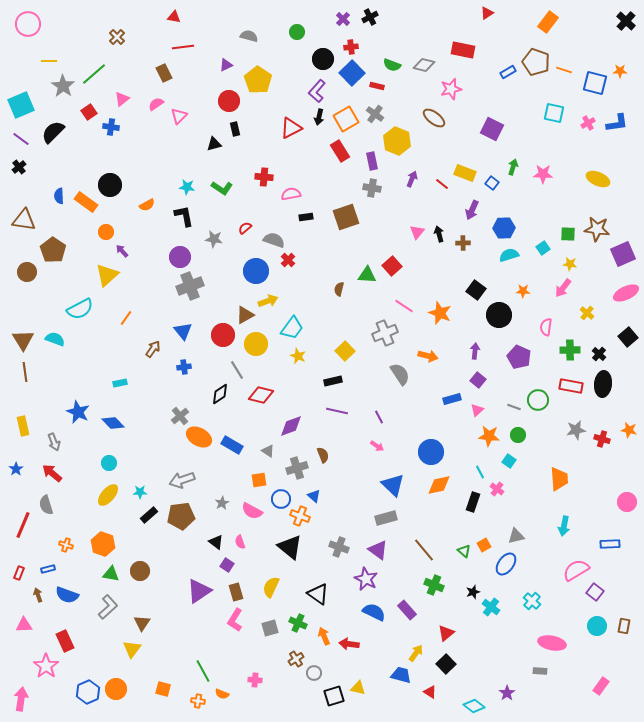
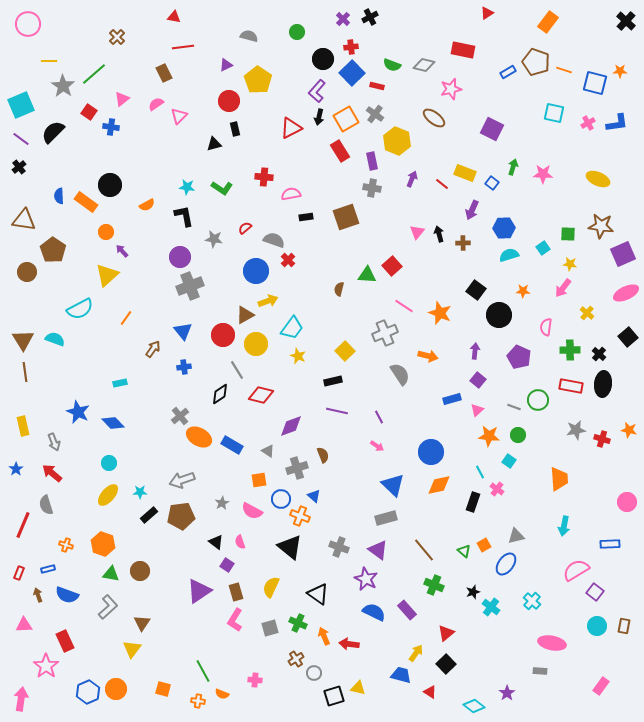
red square at (89, 112): rotated 21 degrees counterclockwise
brown star at (597, 229): moved 4 px right, 3 px up
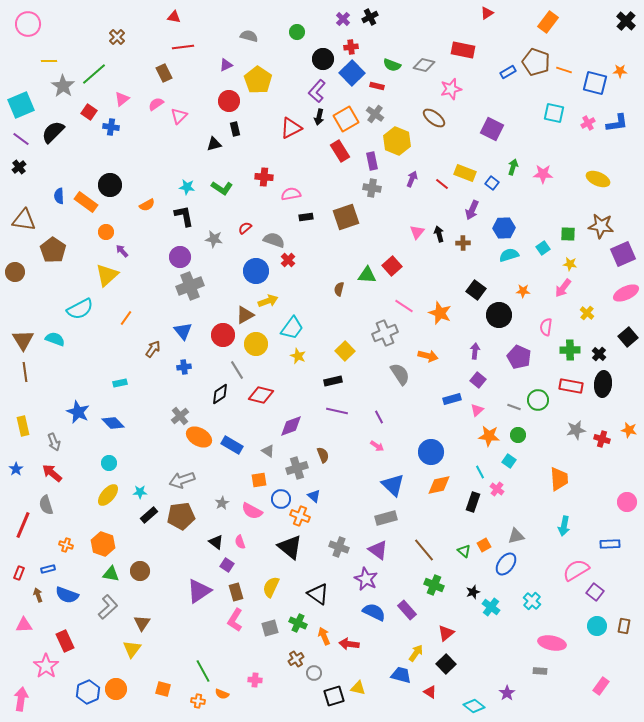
brown circle at (27, 272): moved 12 px left
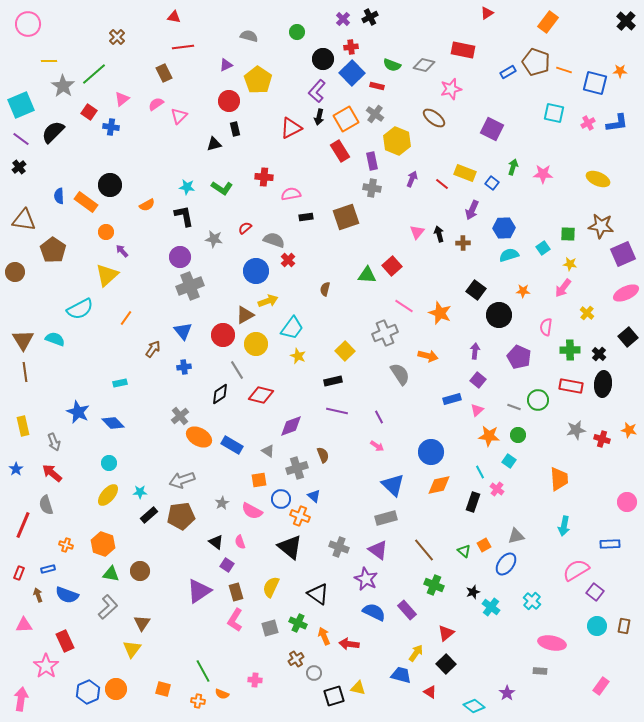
brown semicircle at (339, 289): moved 14 px left
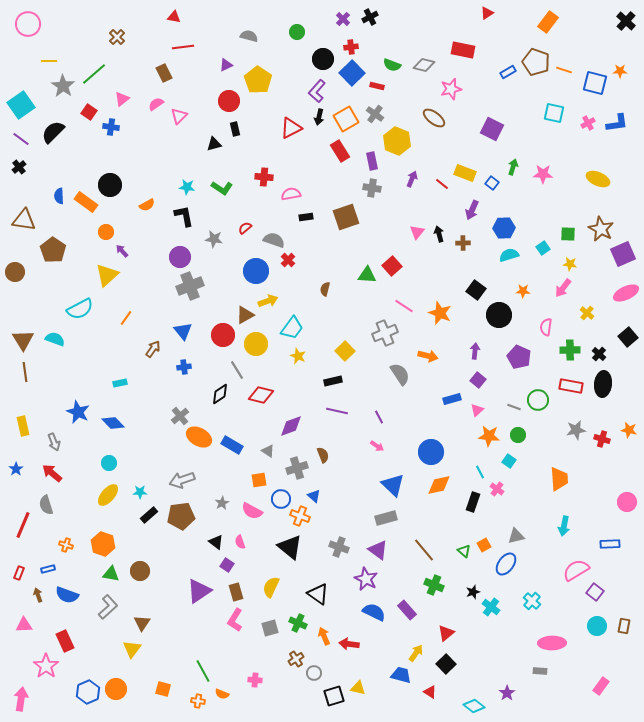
cyan square at (21, 105): rotated 12 degrees counterclockwise
brown star at (601, 226): moved 3 px down; rotated 20 degrees clockwise
pink ellipse at (552, 643): rotated 12 degrees counterclockwise
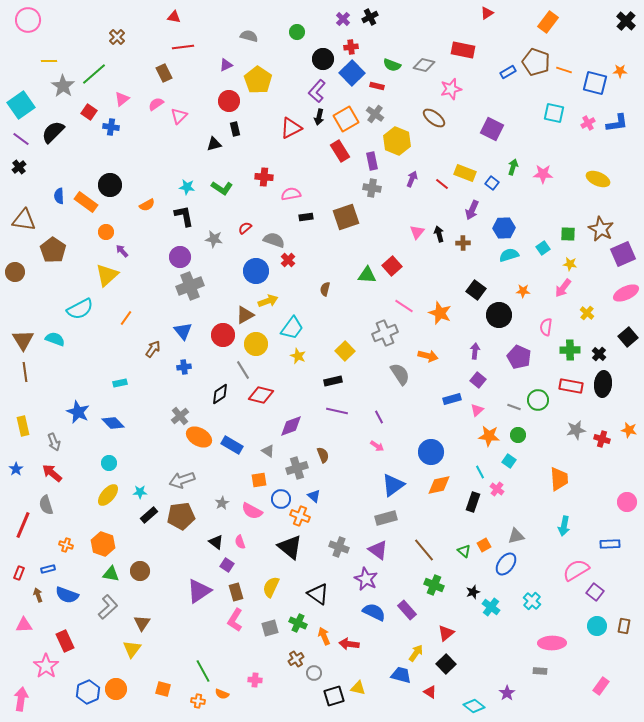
pink circle at (28, 24): moved 4 px up
gray line at (237, 370): moved 6 px right
blue triangle at (393, 485): rotated 40 degrees clockwise
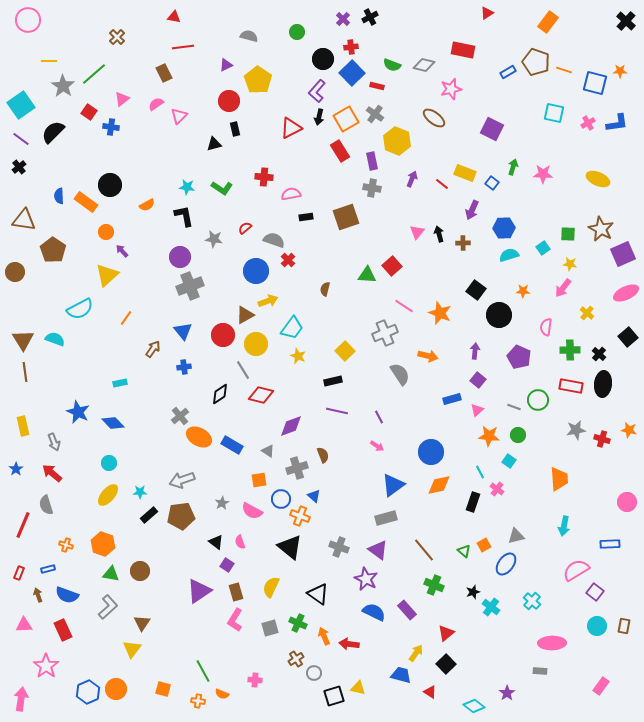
red rectangle at (65, 641): moved 2 px left, 11 px up
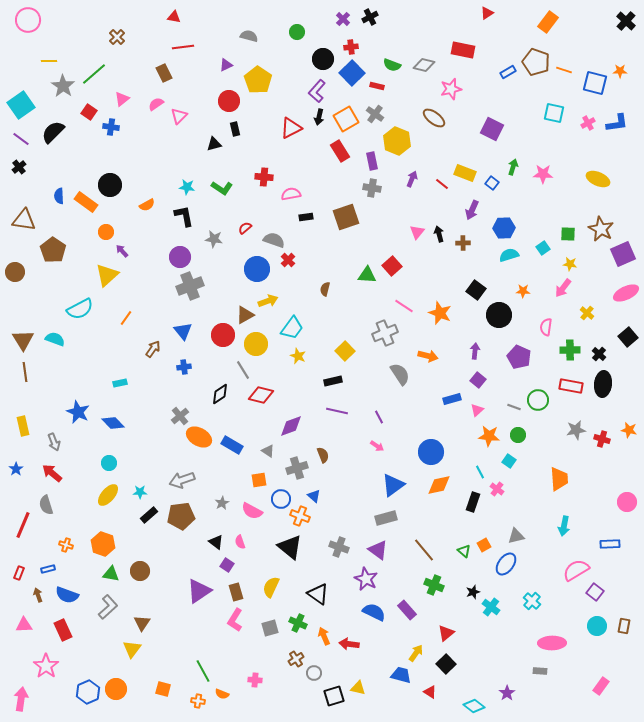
blue circle at (256, 271): moved 1 px right, 2 px up
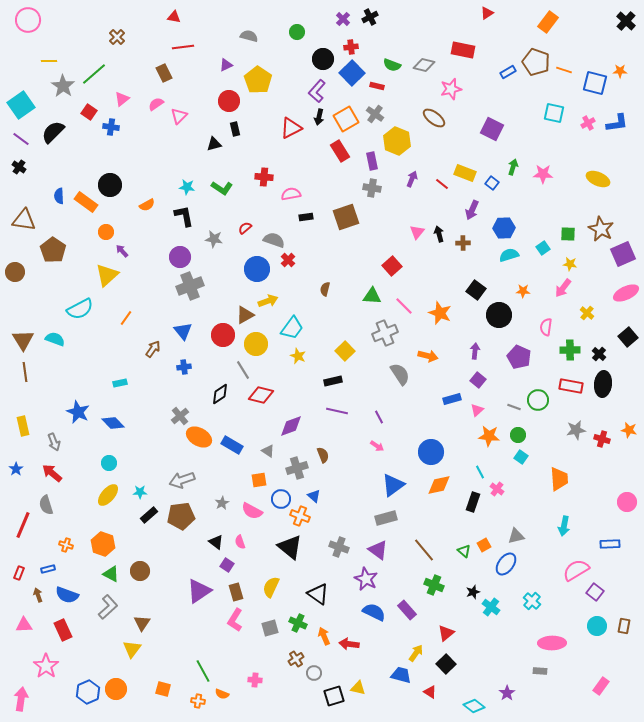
black cross at (19, 167): rotated 16 degrees counterclockwise
green triangle at (367, 275): moved 5 px right, 21 px down
pink line at (404, 306): rotated 12 degrees clockwise
cyan square at (509, 461): moved 12 px right, 4 px up
green triangle at (111, 574): rotated 18 degrees clockwise
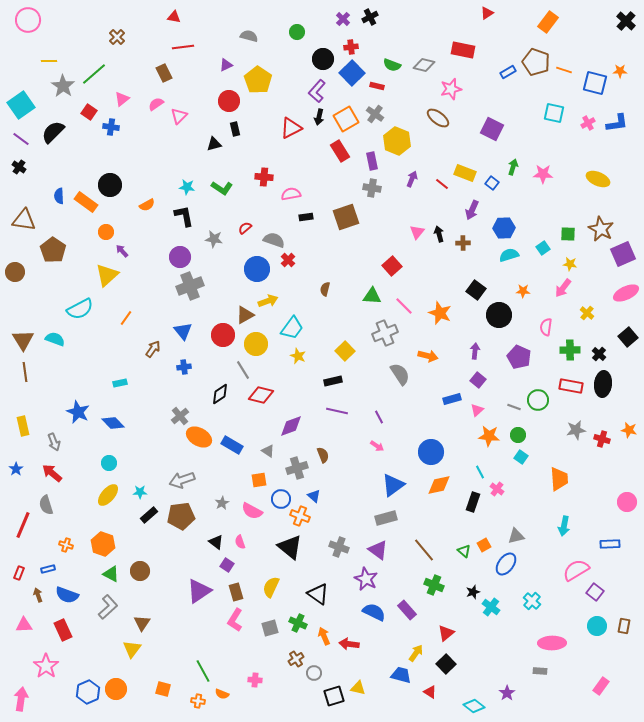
brown ellipse at (434, 118): moved 4 px right
